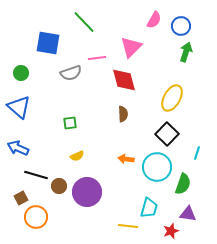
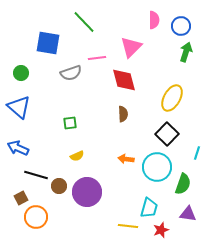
pink semicircle: rotated 30 degrees counterclockwise
red star: moved 10 px left, 1 px up
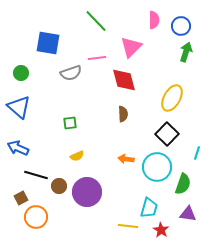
green line: moved 12 px right, 1 px up
red star: rotated 21 degrees counterclockwise
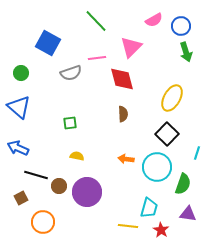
pink semicircle: rotated 60 degrees clockwise
blue square: rotated 20 degrees clockwise
green arrow: rotated 144 degrees clockwise
red diamond: moved 2 px left, 1 px up
yellow semicircle: rotated 144 degrees counterclockwise
orange circle: moved 7 px right, 5 px down
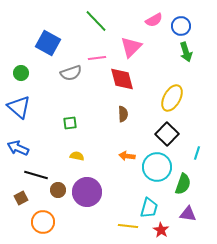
orange arrow: moved 1 px right, 3 px up
brown circle: moved 1 px left, 4 px down
